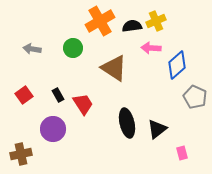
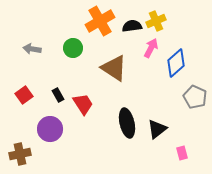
pink arrow: rotated 114 degrees clockwise
blue diamond: moved 1 px left, 2 px up
purple circle: moved 3 px left
brown cross: moved 1 px left
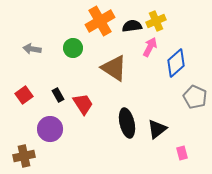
pink arrow: moved 1 px left, 1 px up
brown cross: moved 4 px right, 2 px down
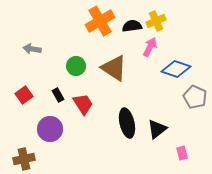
green circle: moved 3 px right, 18 px down
blue diamond: moved 6 px down; rotated 60 degrees clockwise
brown cross: moved 3 px down
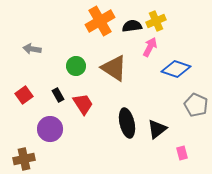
gray pentagon: moved 1 px right, 8 px down
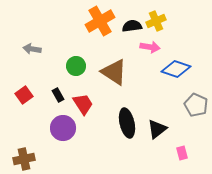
pink arrow: rotated 72 degrees clockwise
brown triangle: moved 4 px down
purple circle: moved 13 px right, 1 px up
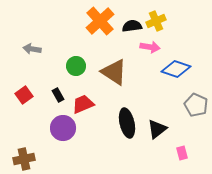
orange cross: rotated 12 degrees counterclockwise
red trapezoid: rotated 80 degrees counterclockwise
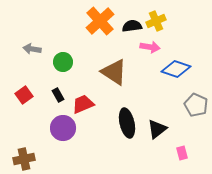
green circle: moved 13 px left, 4 px up
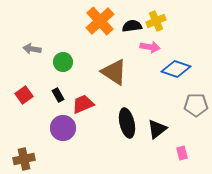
gray pentagon: rotated 25 degrees counterclockwise
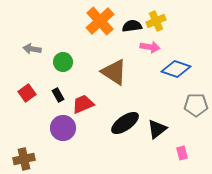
red square: moved 3 px right, 2 px up
black ellipse: moved 2 px left; rotated 68 degrees clockwise
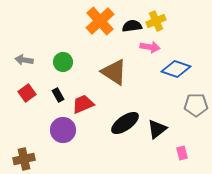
gray arrow: moved 8 px left, 11 px down
purple circle: moved 2 px down
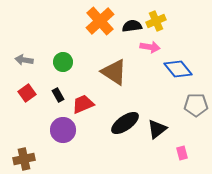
blue diamond: moved 2 px right; rotated 32 degrees clockwise
